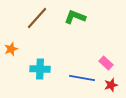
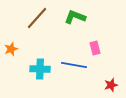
pink rectangle: moved 11 px left, 15 px up; rotated 32 degrees clockwise
blue line: moved 8 px left, 13 px up
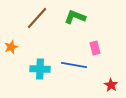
orange star: moved 2 px up
red star: rotated 24 degrees counterclockwise
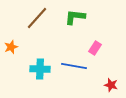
green L-shape: rotated 15 degrees counterclockwise
pink rectangle: rotated 48 degrees clockwise
blue line: moved 1 px down
red star: rotated 16 degrees counterclockwise
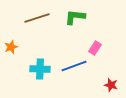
brown line: rotated 30 degrees clockwise
blue line: rotated 30 degrees counterclockwise
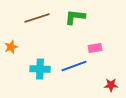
pink rectangle: rotated 48 degrees clockwise
red star: rotated 16 degrees counterclockwise
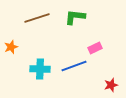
pink rectangle: rotated 16 degrees counterclockwise
red star: rotated 16 degrees counterclockwise
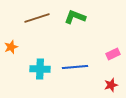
green L-shape: rotated 15 degrees clockwise
pink rectangle: moved 18 px right, 6 px down
blue line: moved 1 px right, 1 px down; rotated 15 degrees clockwise
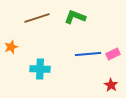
blue line: moved 13 px right, 13 px up
red star: rotated 24 degrees counterclockwise
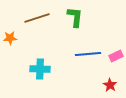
green L-shape: rotated 75 degrees clockwise
orange star: moved 1 px left, 9 px up; rotated 16 degrees clockwise
pink rectangle: moved 3 px right, 2 px down
red star: moved 1 px left
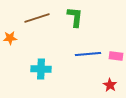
pink rectangle: rotated 32 degrees clockwise
cyan cross: moved 1 px right
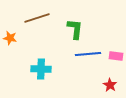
green L-shape: moved 12 px down
orange star: rotated 16 degrees clockwise
